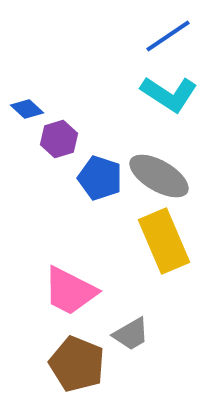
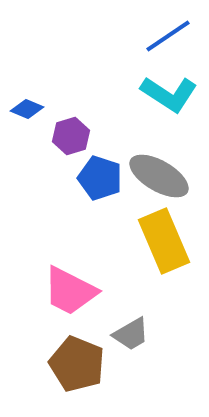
blue diamond: rotated 20 degrees counterclockwise
purple hexagon: moved 12 px right, 3 px up
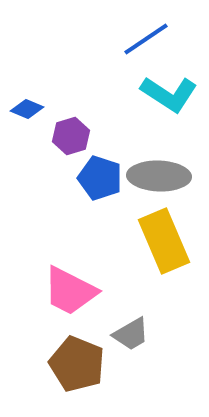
blue line: moved 22 px left, 3 px down
gray ellipse: rotated 28 degrees counterclockwise
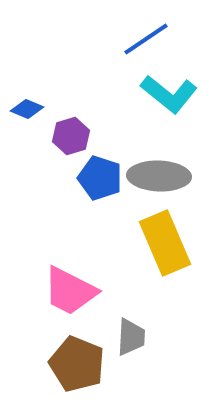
cyan L-shape: rotated 6 degrees clockwise
yellow rectangle: moved 1 px right, 2 px down
gray trapezoid: moved 3 px down; rotated 57 degrees counterclockwise
